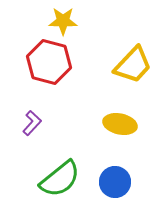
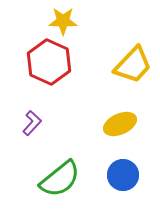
red hexagon: rotated 9 degrees clockwise
yellow ellipse: rotated 36 degrees counterclockwise
blue circle: moved 8 px right, 7 px up
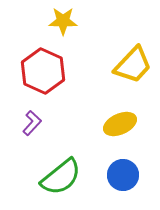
red hexagon: moved 6 px left, 9 px down
green semicircle: moved 1 px right, 2 px up
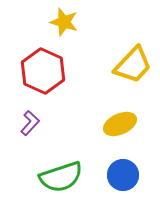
yellow star: moved 1 px right, 1 px down; rotated 16 degrees clockwise
purple L-shape: moved 2 px left
green semicircle: rotated 21 degrees clockwise
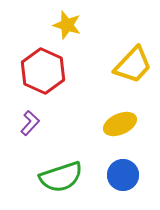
yellow star: moved 3 px right, 3 px down
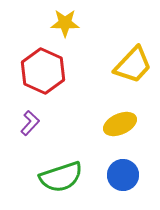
yellow star: moved 2 px left, 2 px up; rotated 16 degrees counterclockwise
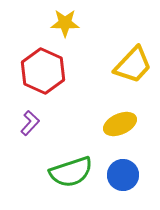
green semicircle: moved 10 px right, 5 px up
